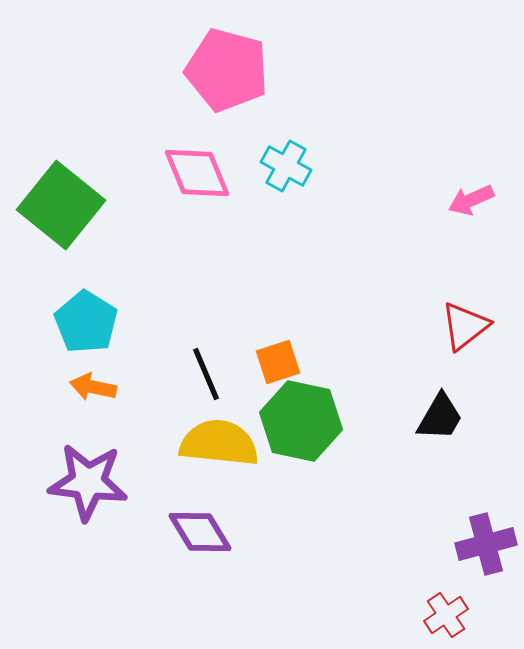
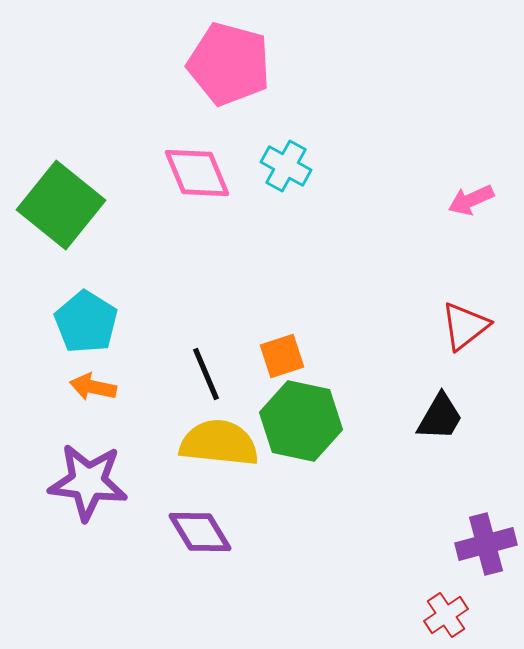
pink pentagon: moved 2 px right, 6 px up
orange square: moved 4 px right, 6 px up
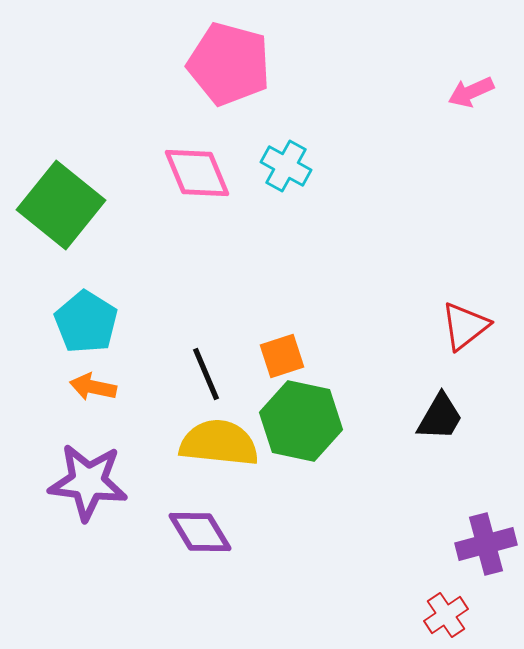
pink arrow: moved 108 px up
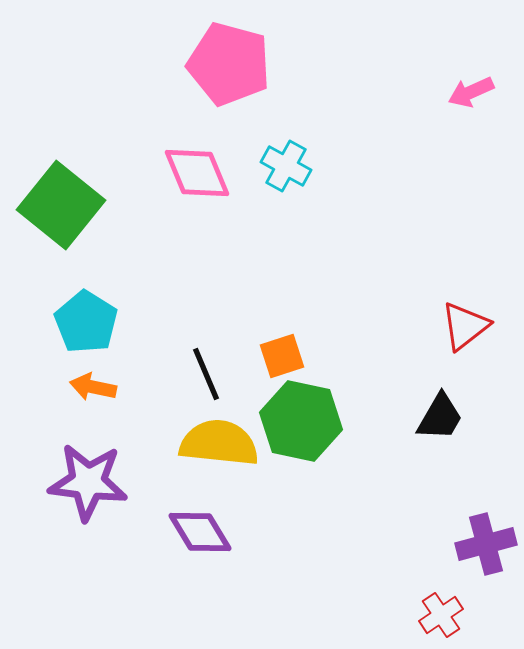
red cross: moved 5 px left
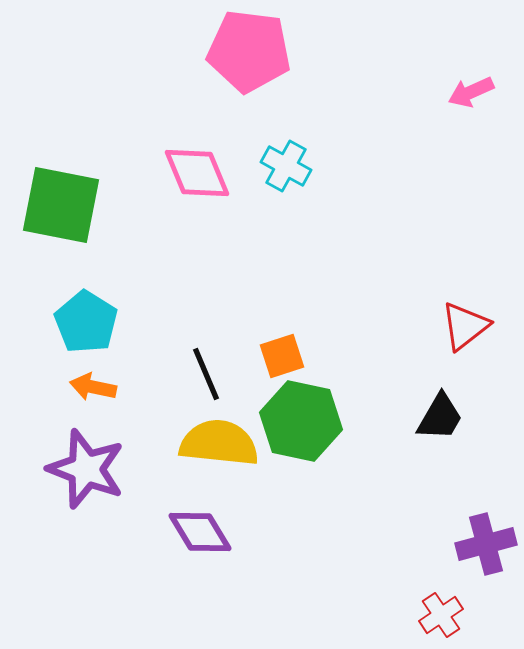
pink pentagon: moved 20 px right, 13 px up; rotated 8 degrees counterclockwise
green square: rotated 28 degrees counterclockwise
purple star: moved 2 px left, 13 px up; rotated 14 degrees clockwise
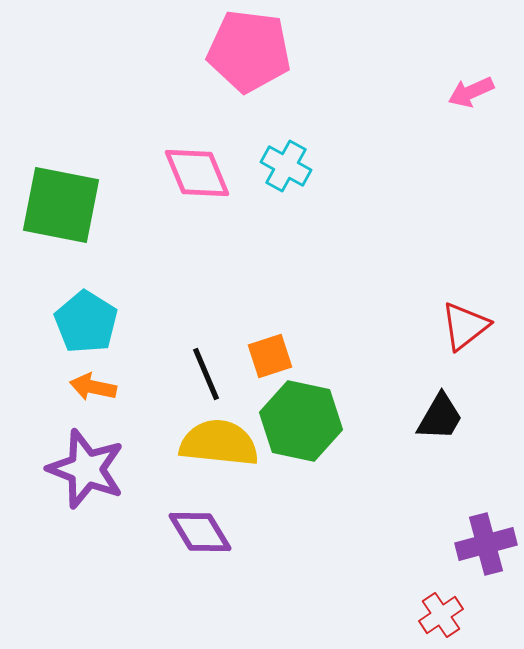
orange square: moved 12 px left
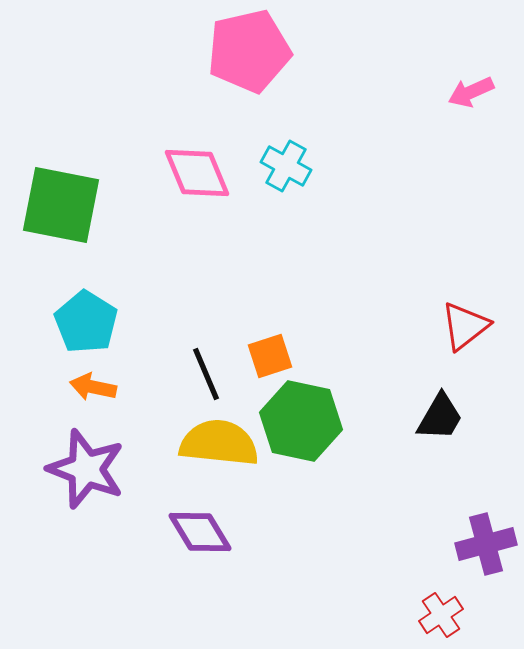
pink pentagon: rotated 20 degrees counterclockwise
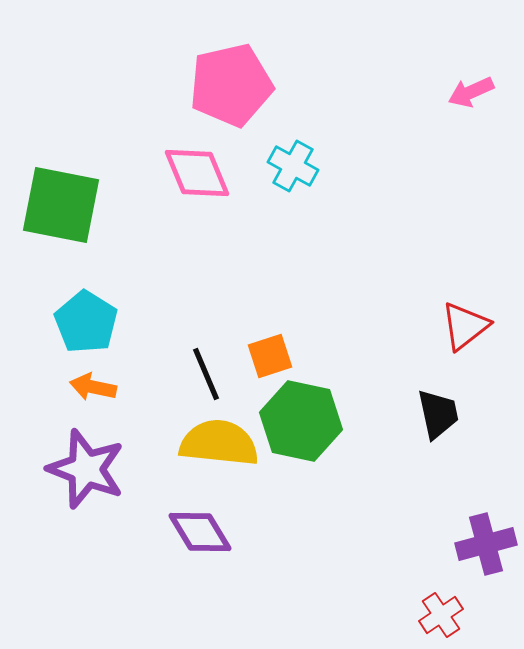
pink pentagon: moved 18 px left, 34 px down
cyan cross: moved 7 px right
black trapezoid: moved 2 px left, 3 px up; rotated 42 degrees counterclockwise
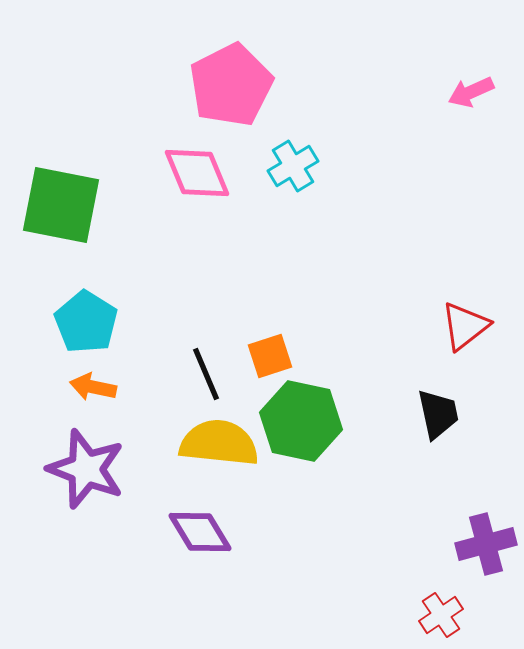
pink pentagon: rotated 14 degrees counterclockwise
cyan cross: rotated 30 degrees clockwise
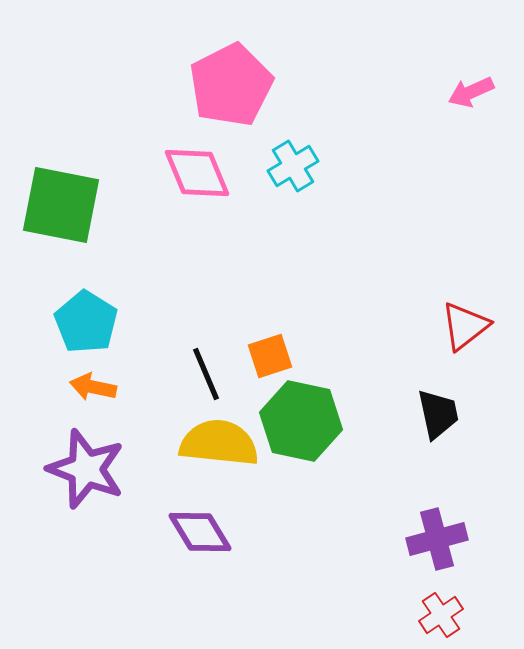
purple cross: moved 49 px left, 5 px up
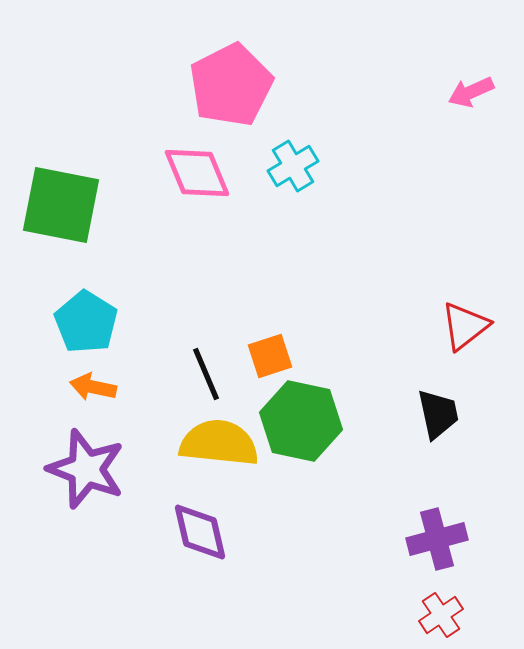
purple diamond: rotated 18 degrees clockwise
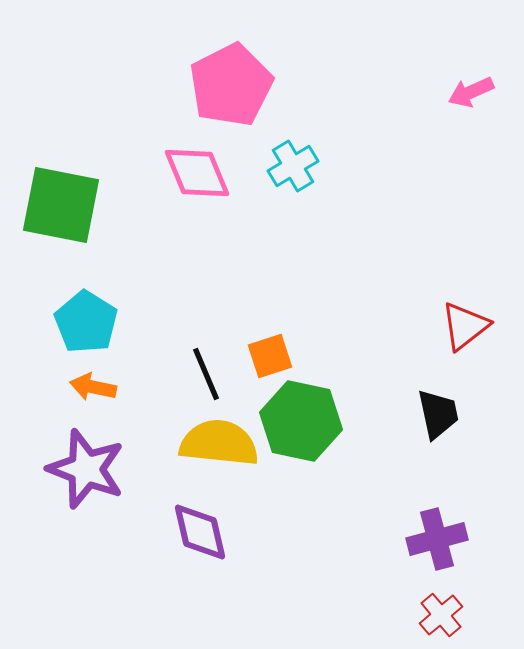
red cross: rotated 6 degrees counterclockwise
